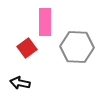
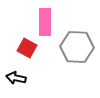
red square: rotated 24 degrees counterclockwise
black arrow: moved 4 px left, 5 px up
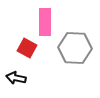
gray hexagon: moved 2 px left, 1 px down
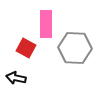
pink rectangle: moved 1 px right, 2 px down
red square: moved 1 px left
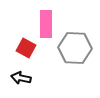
black arrow: moved 5 px right
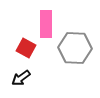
black arrow: rotated 48 degrees counterclockwise
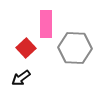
red square: rotated 18 degrees clockwise
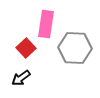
pink rectangle: rotated 8 degrees clockwise
